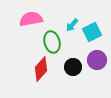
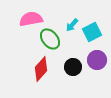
green ellipse: moved 2 px left, 3 px up; rotated 25 degrees counterclockwise
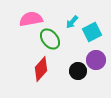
cyan arrow: moved 3 px up
purple circle: moved 1 px left
black circle: moved 5 px right, 4 px down
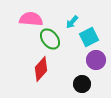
pink semicircle: rotated 15 degrees clockwise
cyan square: moved 3 px left, 5 px down
black circle: moved 4 px right, 13 px down
